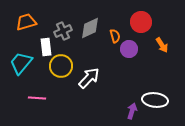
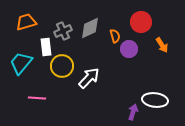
yellow circle: moved 1 px right
purple arrow: moved 1 px right, 1 px down
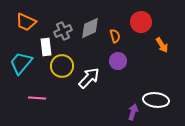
orange trapezoid: rotated 140 degrees counterclockwise
purple circle: moved 11 px left, 12 px down
white ellipse: moved 1 px right
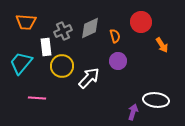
orange trapezoid: rotated 20 degrees counterclockwise
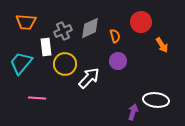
yellow circle: moved 3 px right, 2 px up
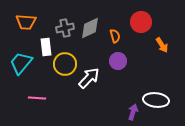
gray cross: moved 2 px right, 3 px up; rotated 12 degrees clockwise
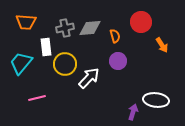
gray diamond: rotated 20 degrees clockwise
pink line: rotated 18 degrees counterclockwise
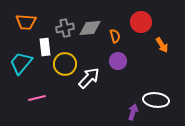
white rectangle: moved 1 px left
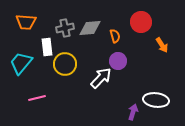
white rectangle: moved 2 px right
white arrow: moved 12 px right
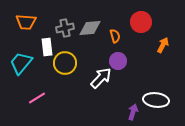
orange arrow: moved 1 px right; rotated 119 degrees counterclockwise
yellow circle: moved 1 px up
pink line: rotated 18 degrees counterclockwise
